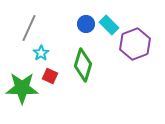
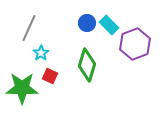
blue circle: moved 1 px right, 1 px up
green diamond: moved 4 px right
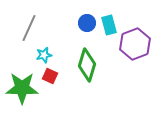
cyan rectangle: rotated 30 degrees clockwise
cyan star: moved 3 px right, 2 px down; rotated 21 degrees clockwise
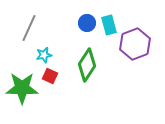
green diamond: rotated 16 degrees clockwise
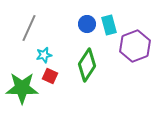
blue circle: moved 1 px down
purple hexagon: moved 2 px down
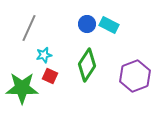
cyan rectangle: rotated 48 degrees counterclockwise
purple hexagon: moved 30 px down
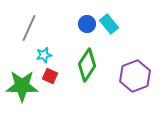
cyan rectangle: moved 1 px up; rotated 24 degrees clockwise
green star: moved 2 px up
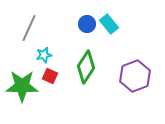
green diamond: moved 1 px left, 2 px down
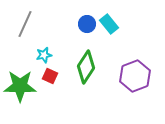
gray line: moved 4 px left, 4 px up
green star: moved 2 px left
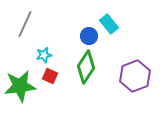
blue circle: moved 2 px right, 12 px down
green star: rotated 8 degrees counterclockwise
